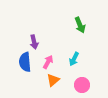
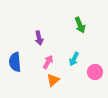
purple arrow: moved 5 px right, 4 px up
blue semicircle: moved 10 px left
pink circle: moved 13 px right, 13 px up
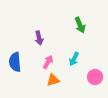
pink circle: moved 5 px down
orange triangle: rotated 24 degrees clockwise
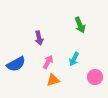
blue semicircle: moved 1 px right, 2 px down; rotated 114 degrees counterclockwise
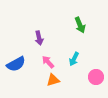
pink arrow: rotated 72 degrees counterclockwise
pink circle: moved 1 px right
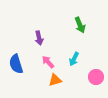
blue semicircle: rotated 102 degrees clockwise
orange triangle: moved 2 px right
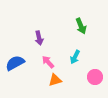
green arrow: moved 1 px right, 1 px down
cyan arrow: moved 1 px right, 2 px up
blue semicircle: moved 1 px left, 1 px up; rotated 78 degrees clockwise
pink circle: moved 1 px left
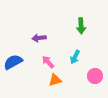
green arrow: rotated 21 degrees clockwise
purple arrow: rotated 96 degrees clockwise
blue semicircle: moved 2 px left, 1 px up
pink circle: moved 1 px up
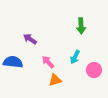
purple arrow: moved 9 px left, 1 px down; rotated 40 degrees clockwise
blue semicircle: rotated 36 degrees clockwise
pink circle: moved 1 px left, 6 px up
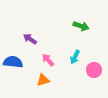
green arrow: rotated 70 degrees counterclockwise
pink arrow: moved 2 px up
orange triangle: moved 12 px left
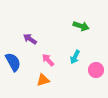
blue semicircle: rotated 54 degrees clockwise
pink circle: moved 2 px right
